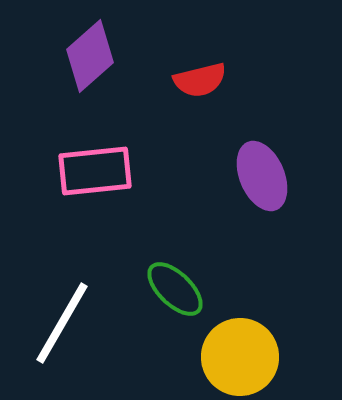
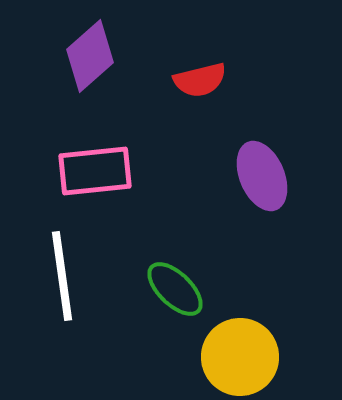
white line: moved 47 px up; rotated 38 degrees counterclockwise
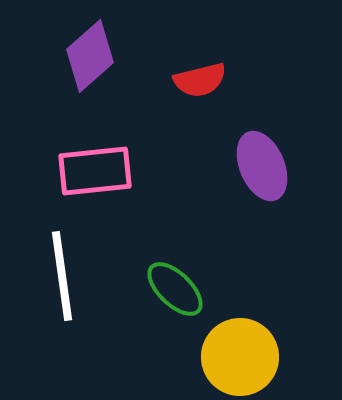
purple ellipse: moved 10 px up
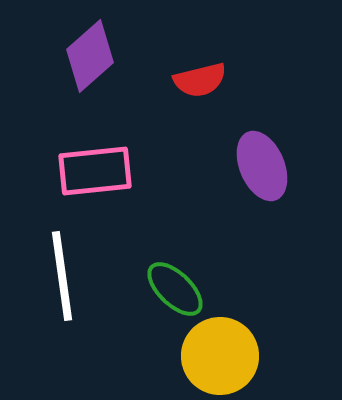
yellow circle: moved 20 px left, 1 px up
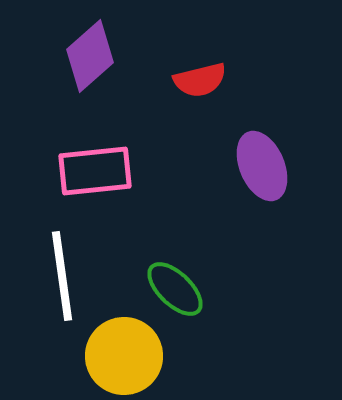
yellow circle: moved 96 px left
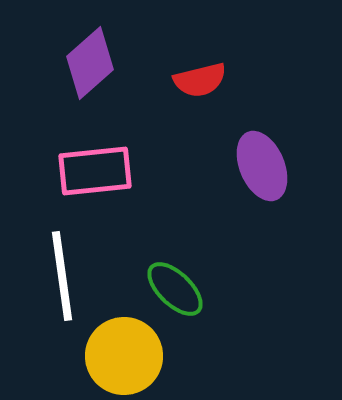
purple diamond: moved 7 px down
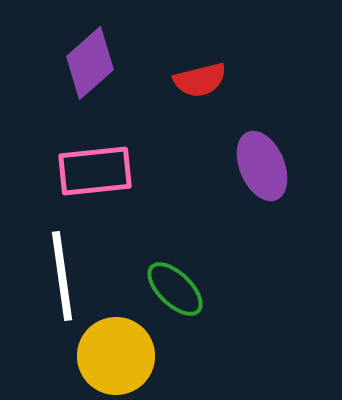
yellow circle: moved 8 px left
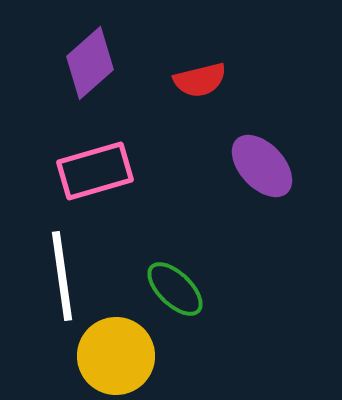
purple ellipse: rotated 20 degrees counterclockwise
pink rectangle: rotated 10 degrees counterclockwise
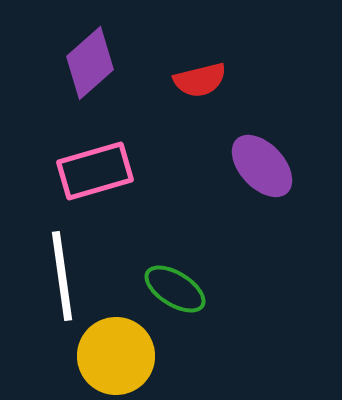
green ellipse: rotated 12 degrees counterclockwise
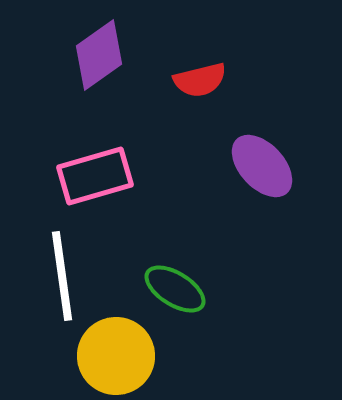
purple diamond: moved 9 px right, 8 px up; rotated 6 degrees clockwise
pink rectangle: moved 5 px down
